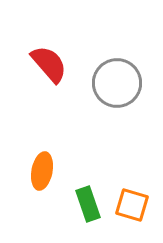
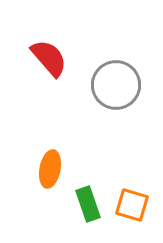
red semicircle: moved 6 px up
gray circle: moved 1 px left, 2 px down
orange ellipse: moved 8 px right, 2 px up
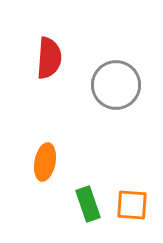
red semicircle: rotated 45 degrees clockwise
orange ellipse: moved 5 px left, 7 px up
orange square: rotated 12 degrees counterclockwise
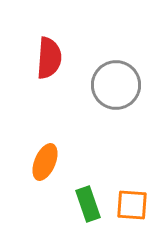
orange ellipse: rotated 12 degrees clockwise
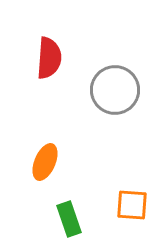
gray circle: moved 1 px left, 5 px down
green rectangle: moved 19 px left, 15 px down
